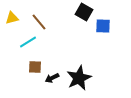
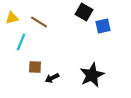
brown line: rotated 18 degrees counterclockwise
blue square: rotated 14 degrees counterclockwise
cyan line: moved 7 px left; rotated 36 degrees counterclockwise
black star: moved 13 px right, 3 px up
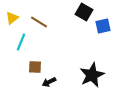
yellow triangle: rotated 24 degrees counterclockwise
black arrow: moved 3 px left, 4 px down
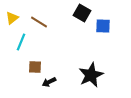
black square: moved 2 px left, 1 px down
blue square: rotated 14 degrees clockwise
black star: moved 1 px left
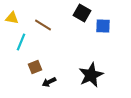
yellow triangle: rotated 48 degrees clockwise
brown line: moved 4 px right, 3 px down
brown square: rotated 24 degrees counterclockwise
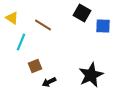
yellow triangle: rotated 24 degrees clockwise
brown square: moved 1 px up
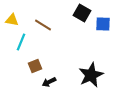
yellow triangle: moved 2 px down; rotated 24 degrees counterclockwise
blue square: moved 2 px up
